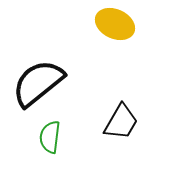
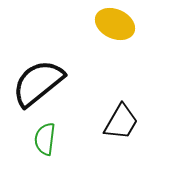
green semicircle: moved 5 px left, 2 px down
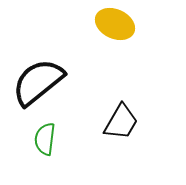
black semicircle: moved 1 px up
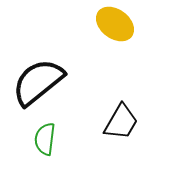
yellow ellipse: rotated 12 degrees clockwise
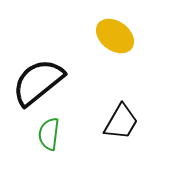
yellow ellipse: moved 12 px down
green semicircle: moved 4 px right, 5 px up
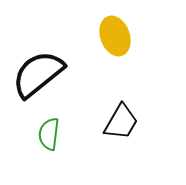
yellow ellipse: rotated 33 degrees clockwise
black semicircle: moved 8 px up
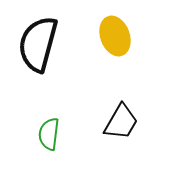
black semicircle: moved 30 px up; rotated 36 degrees counterclockwise
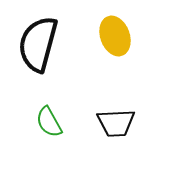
black trapezoid: moved 5 px left, 1 px down; rotated 57 degrees clockwise
green semicircle: moved 12 px up; rotated 36 degrees counterclockwise
